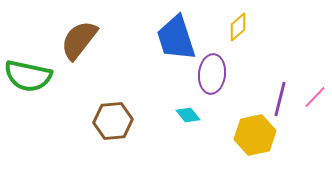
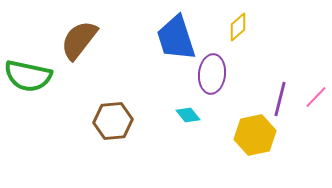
pink line: moved 1 px right
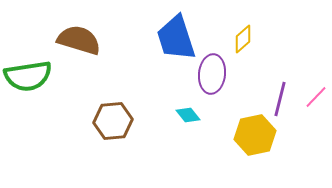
yellow diamond: moved 5 px right, 12 px down
brown semicircle: rotated 69 degrees clockwise
green semicircle: rotated 21 degrees counterclockwise
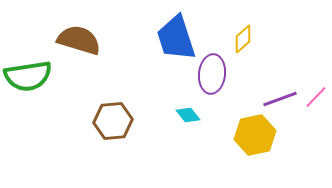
purple line: rotated 56 degrees clockwise
